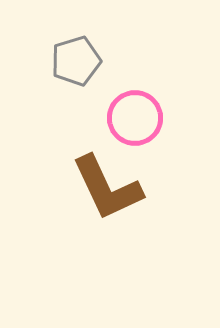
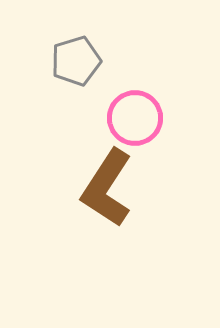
brown L-shape: rotated 58 degrees clockwise
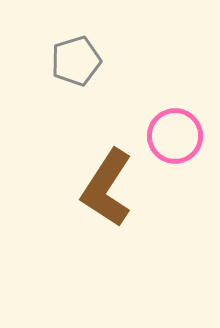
pink circle: moved 40 px right, 18 px down
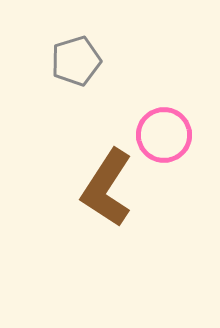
pink circle: moved 11 px left, 1 px up
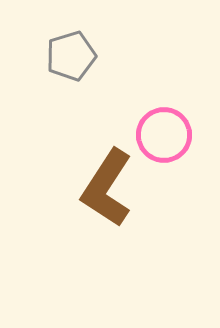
gray pentagon: moved 5 px left, 5 px up
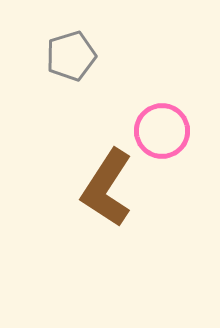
pink circle: moved 2 px left, 4 px up
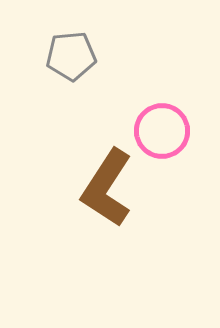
gray pentagon: rotated 12 degrees clockwise
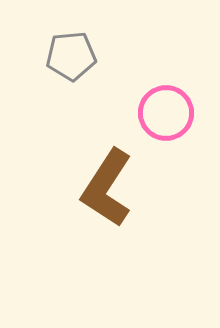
pink circle: moved 4 px right, 18 px up
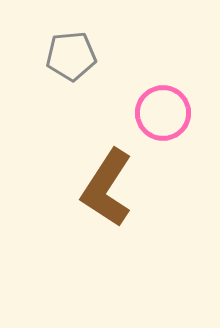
pink circle: moved 3 px left
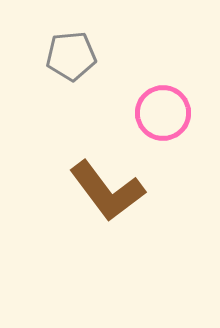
brown L-shape: moved 3 px down; rotated 70 degrees counterclockwise
